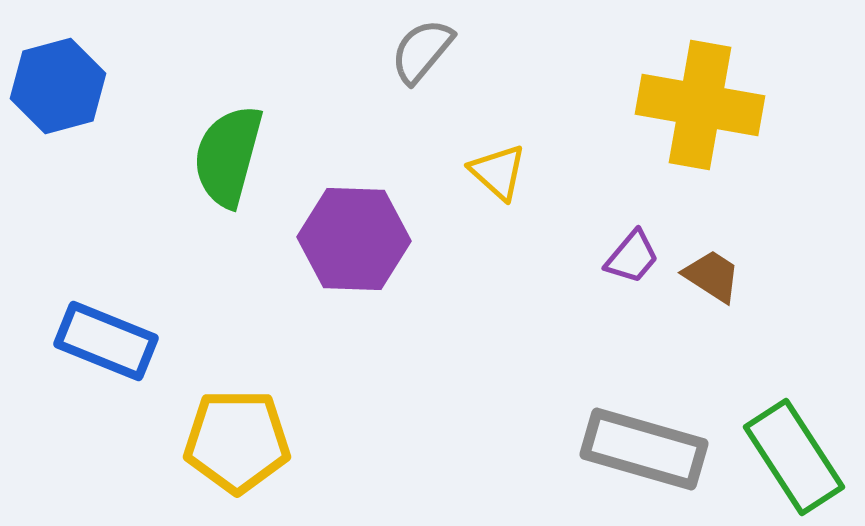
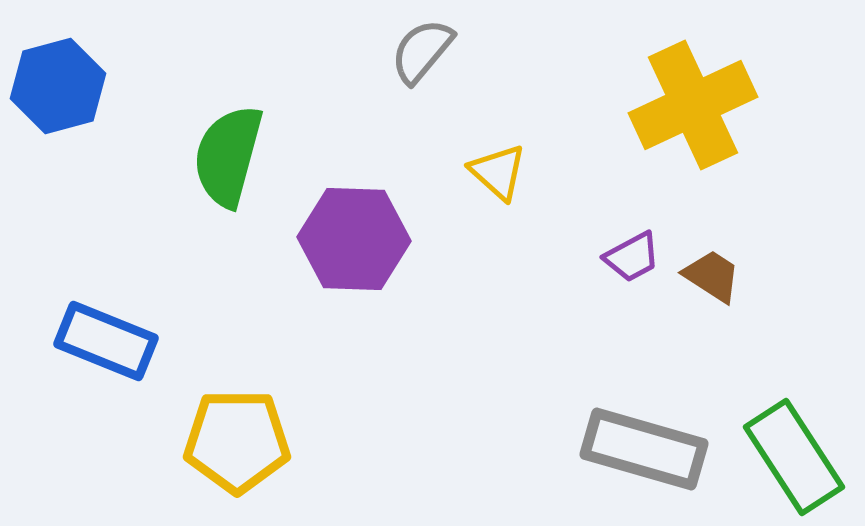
yellow cross: moved 7 px left; rotated 35 degrees counterclockwise
purple trapezoid: rotated 22 degrees clockwise
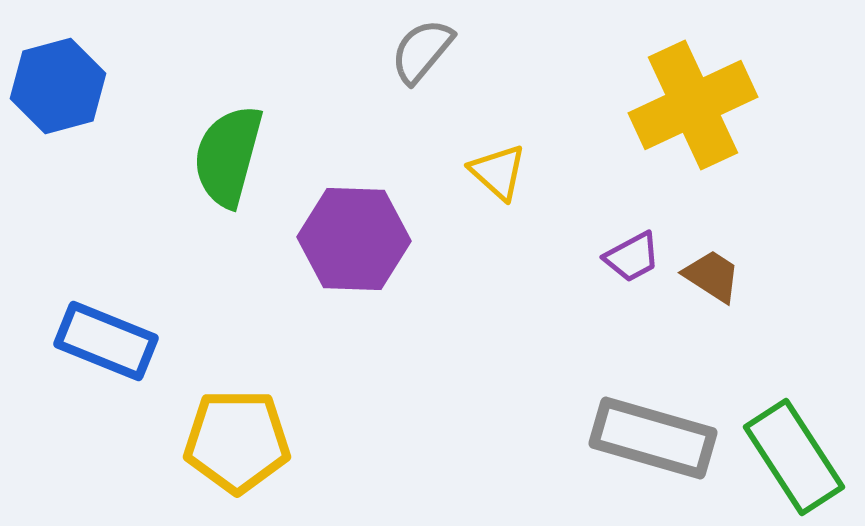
gray rectangle: moved 9 px right, 11 px up
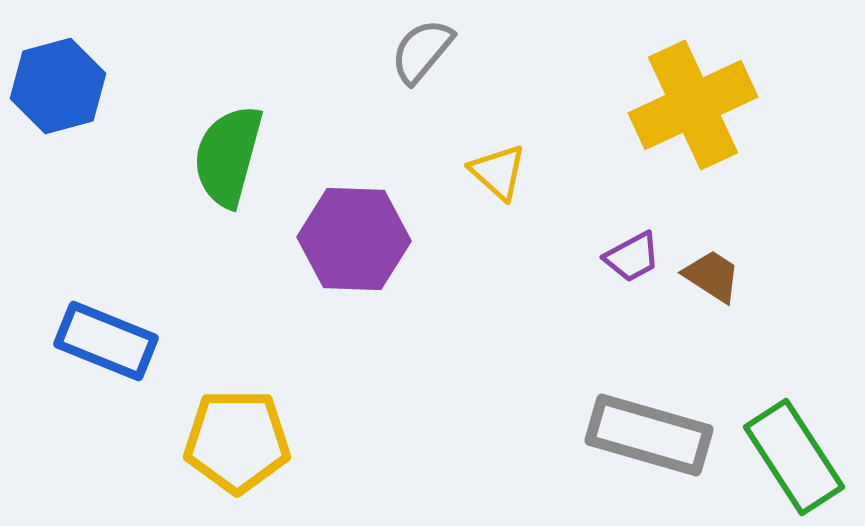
gray rectangle: moved 4 px left, 3 px up
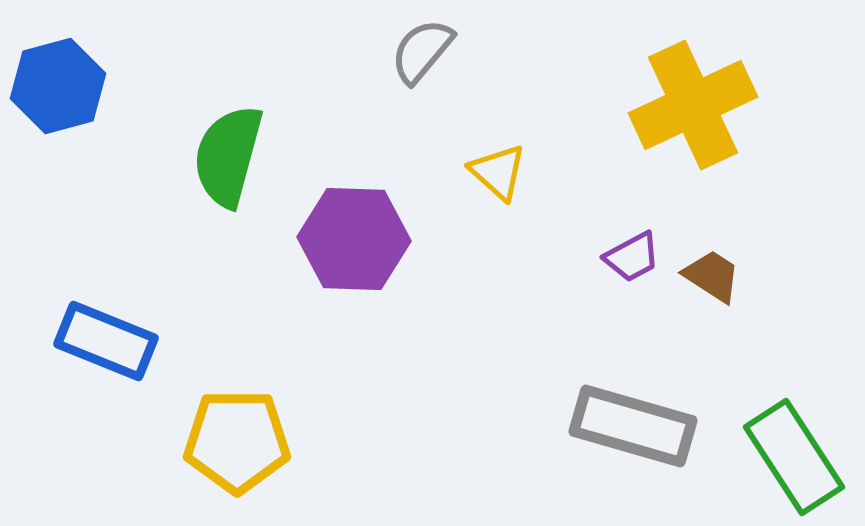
gray rectangle: moved 16 px left, 9 px up
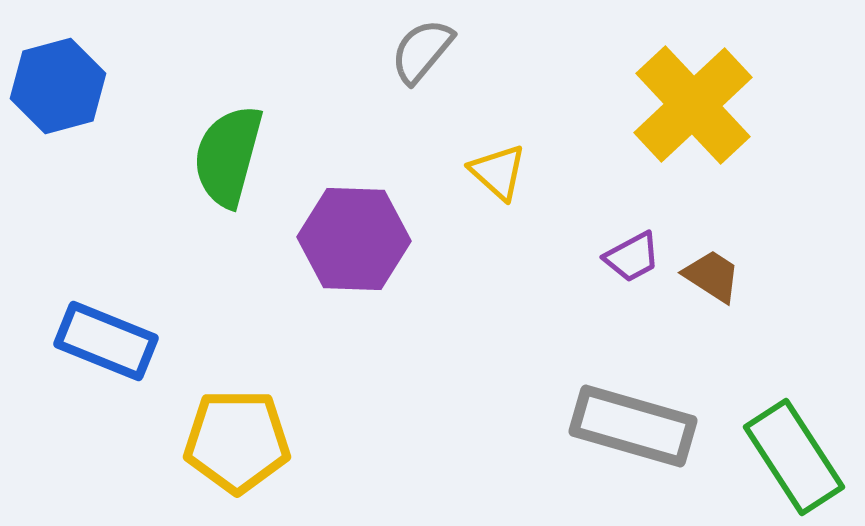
yellow cross: rotated 18 degrees counterclockwise
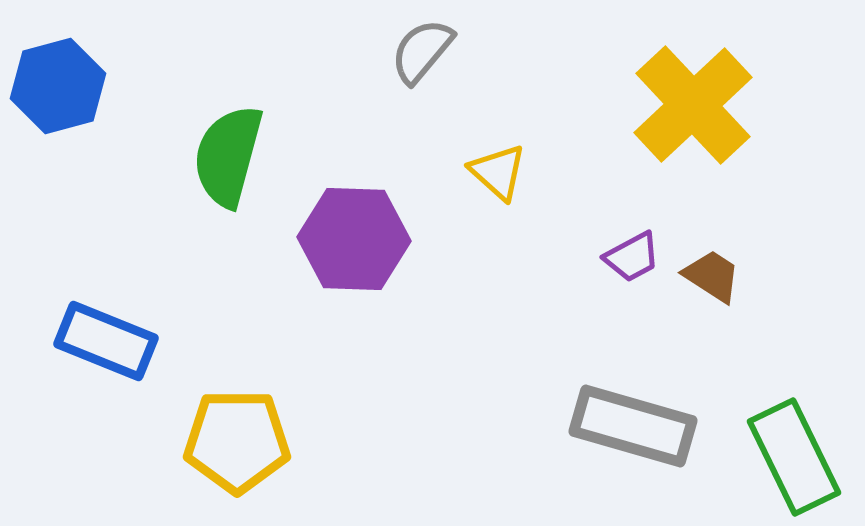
green rectangle: rotated 7 degrees clockwise
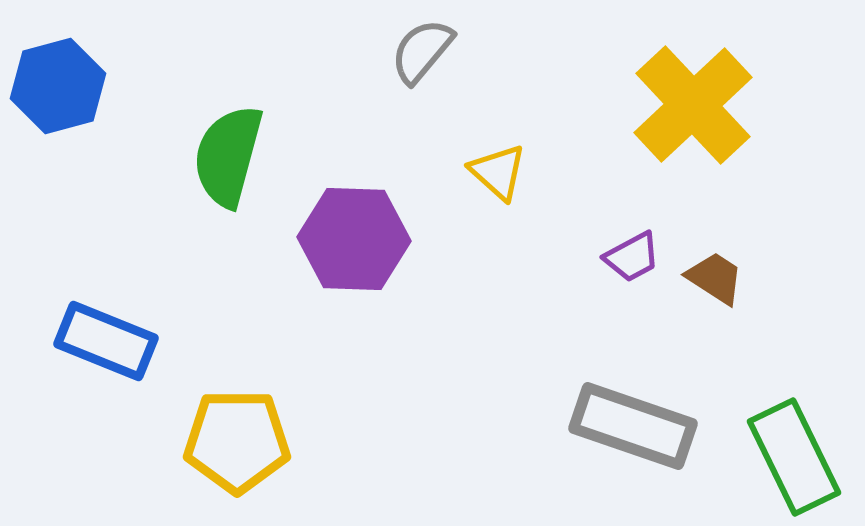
brown trapezoid: moved 3 px right, 2 px down
gray rectangle: rotated 3 degrees clockwise
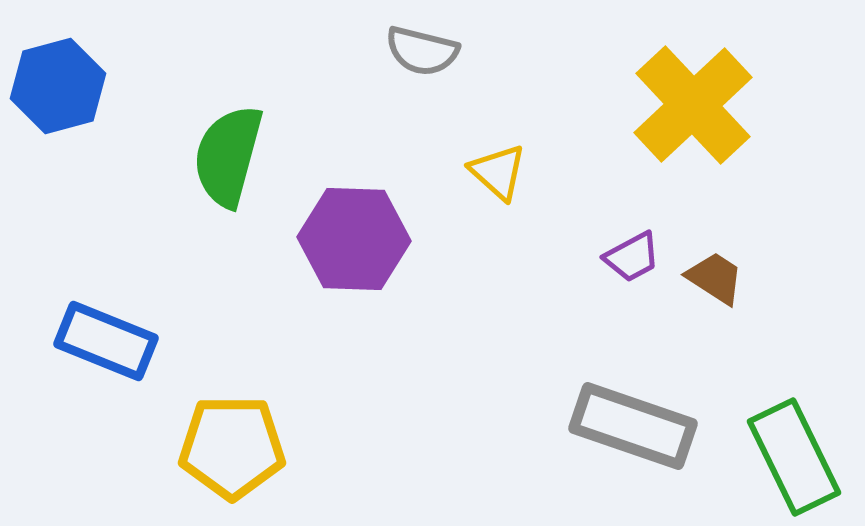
gray semicircle: rotated 116 degrees counterclockwise
yellow pentagon: moved 5 px left, 6 px down
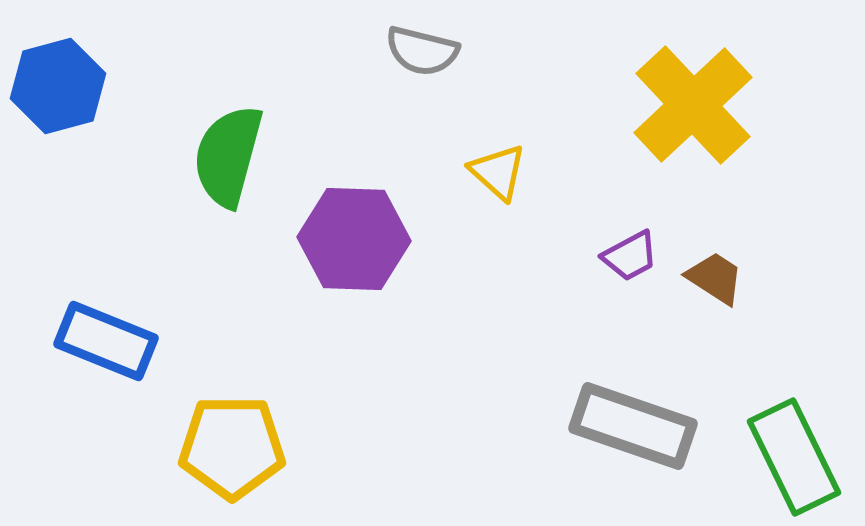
purple trapezoid: moved 2 px left, 1 px up
